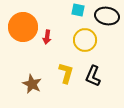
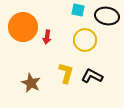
black L-shape: moved 1 px left; rotated 95 degrees clockwise
brown star: moved 1 px left, 1 px up
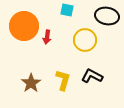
cyan square: moved 11 px left
orange circle: moved 1 px right, 1 px up
yellow L-shape: moved 3 px left, 7 px down
brown star: rotated 12 degrees clockwise
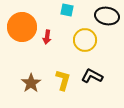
orange circle: moved 2 px left, 1 px down
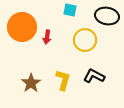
cyan square: moved 3 px right
black L-shape: moved 2 px right
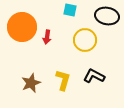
brown star: rotated 12 degrees clockwise
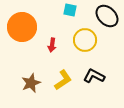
black ellipse: rotated 35 degrees clockwise
red arrow: moved 5 px right, 8 px down
yellow L-shape: rotated 40 degrees clockwise
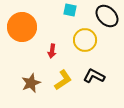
red arrow: moved 6 px down
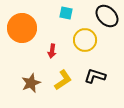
cyan square: moved 4 px left, 3 px down
orange circle: moved 1 px down
black L-shape: moved 1 px right; rotated 10 degrees counterclockwise
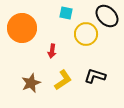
yellow circle: moved 1 px right, 6 px up
